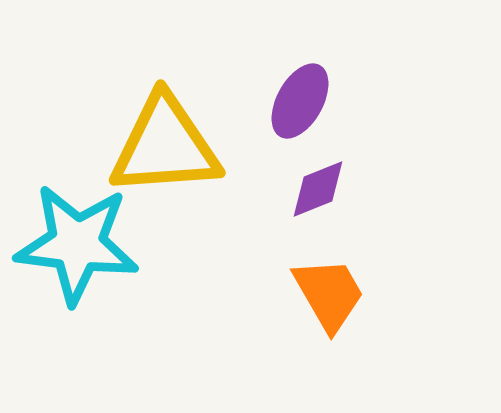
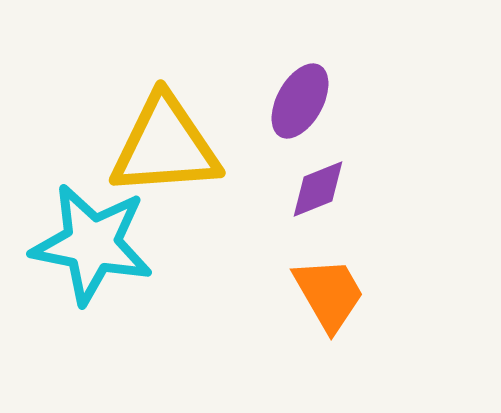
cyan star: moved 15 px right; rotated 4 degrees clockwise
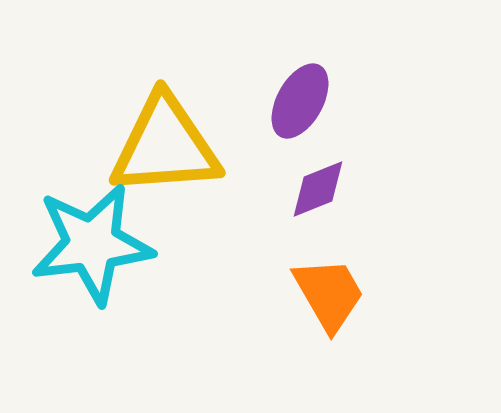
cyan star: rotated 18 degrees counterclockwise
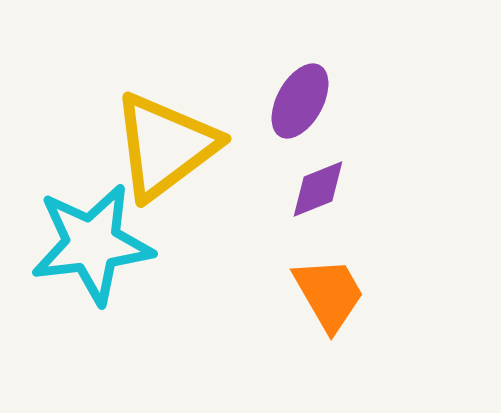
yellow triangle: rotated 33 degrees counterclockwise
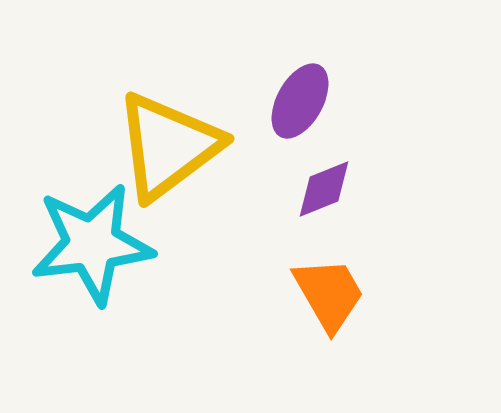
yellow triangle: moved 3 px right
purple diamond: moved 6 px right
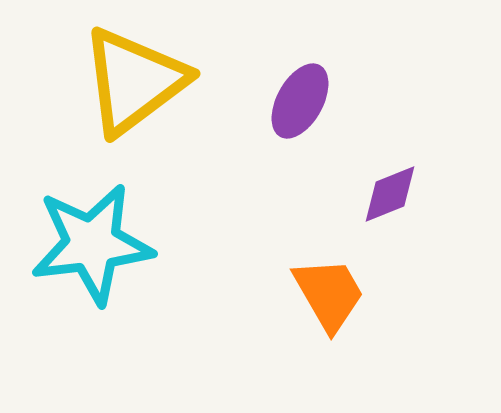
yellow triangle: moved 34 px left, 65 px up
purple diamond: moved 66 px right, 5 px down
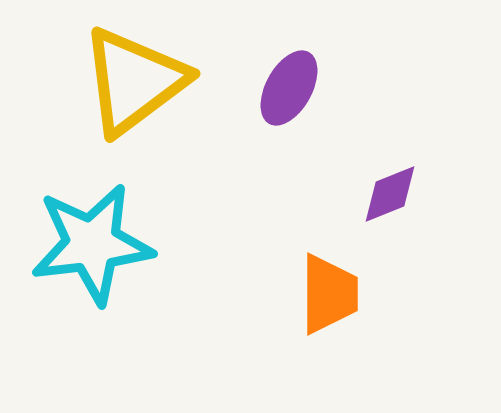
purple ellipse: moved 11 px left, 13 px up
orange trapezoid: rotated 30 degrees clockwise
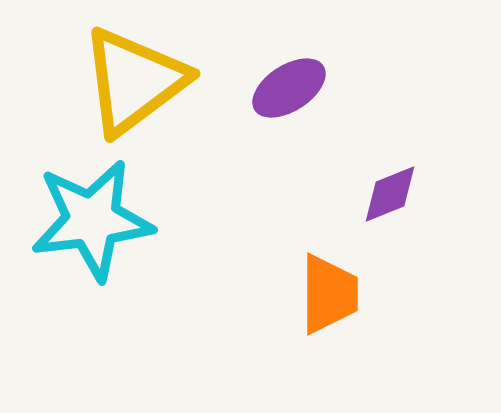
purple ellipse: rotated 28 degrees clockwise
cyan star: moved 24 px up
